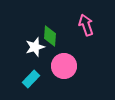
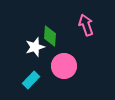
cyan rectangle: moved 1 px down
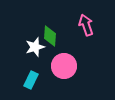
cyan rectangle: rotated 18 degrees counterclockwise
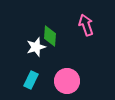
white star: moved 1 px right
pink circle: moved 3 px right, 15 px down
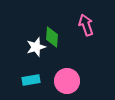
green diamond: moved 2 px right, 1 px down
cyan rectangle: rotated 54 degrees clockwise
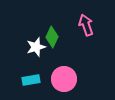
green diamond: rotated 20 degrees clockwise
pink circle: moved 3 px left, 2 px up
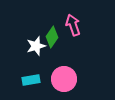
pink arrow: moved 13 px left
green diamond: rotated 10 degrees clockwise
white star: moved 1 px up
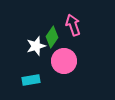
pink circle: moved 18 px up
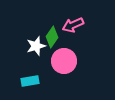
pink arrow: rotated 95 degrees counterclockwise
cyan rectangle: moved 1 px left, 1 px down
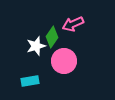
pink arrow: moved 1 px up
